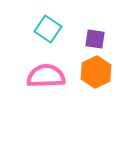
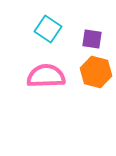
purple square: moved 3 px left
orange hexagon: rotated 20 degrees counterclockwise
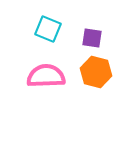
cyan square: rotated 12 degrees counterclockwise
purple square: moved 1 px up
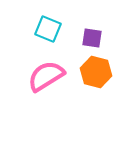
pink semicircle: rotated 30 degrees counterclockwise
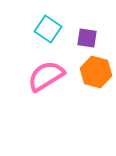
cyan square: rotated 12 degrees clockwise
purple square: moved 5 px left
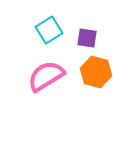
cyan square: moved 1 px right, 1 px down; rotated 24 degrees clockwise
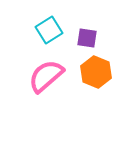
orange hexagon: rotated 8 degrees clockwise
pink semicircle: rotated 9 degrees counterclockwise
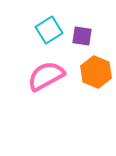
purple square: moved 5 px left, 2 px up
pink semicircle: rotated 12 degrees clockwise
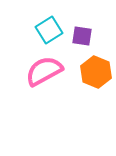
pink semicircle: moved 2 px left, 5 px up
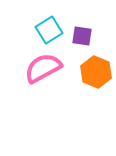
pink semicircle: moved 1 px left, 3 px up
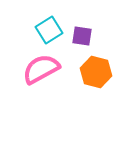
pink semicircle: moved 2 px left, 1 px down
orange hexagon: rotated 8 degrees counterclockwise
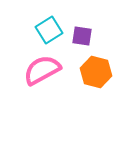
pink semicircle: moved 1 px right, 1 px down
